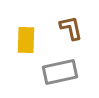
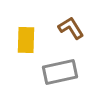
brown L-shape: rotated 20 degrees counterclockwise
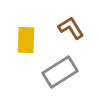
gray rectangle: rotated 20 degrees counterclockwise
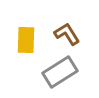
brown L-shape: moved 4 px left, 6 px down
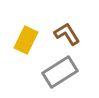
yellow rectangle: rotated 24 degrees clockwise
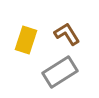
yellow rectangle: rotated 8 degrees counterclockwise
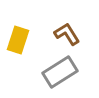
yellow rectangle: moved 8 px left
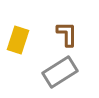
brown L-shape: rotated 32 degrees clockwise
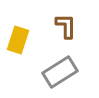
brown L-shape: moved 1 px left, 8 px up
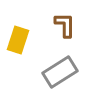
brown L-shape: moved 1 px left, 1 px up
